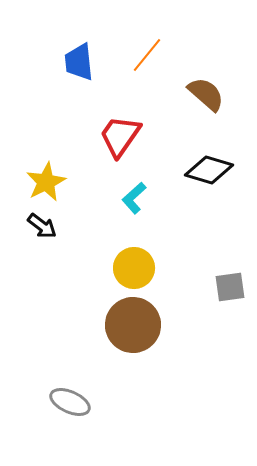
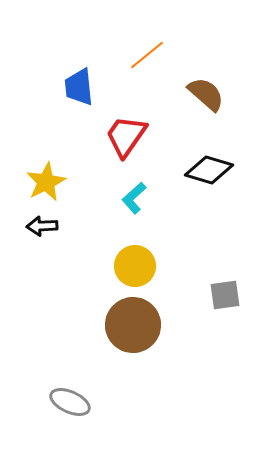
orange line: rotated 12 degrees clockwise
blue trapezoid: moved 25 px down
red trapezoid: moved 6 px right
black arrow: rotated 140 degrees clockwise
yellow circle: moved 1 px right, 2 px up
gray square: moved 5 px left, 8 px down
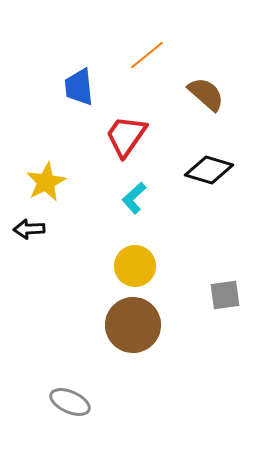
black arrow: moved 13 px left, 3 px down
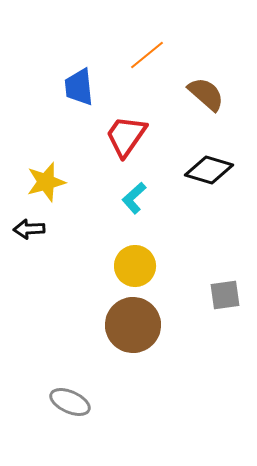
yellow star: rotated 12 degrees clockwise
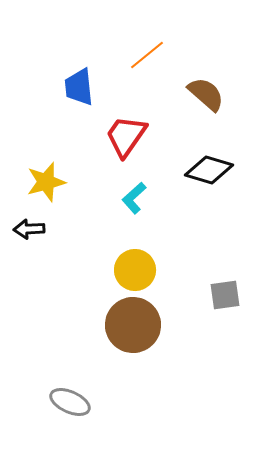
yellow circle: moved 4 px down
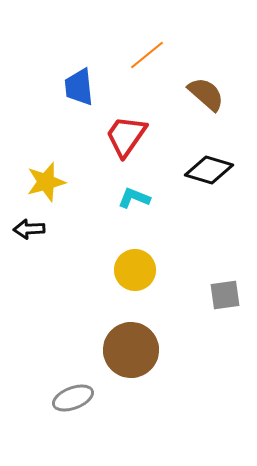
cyan L-shape: rotated 64 degrees clockwise
brown circle: moved 2 px left, 25 px down
gray ellipse: moved 3 px right, 4 px up; rotated 45 degrees counterclockwise
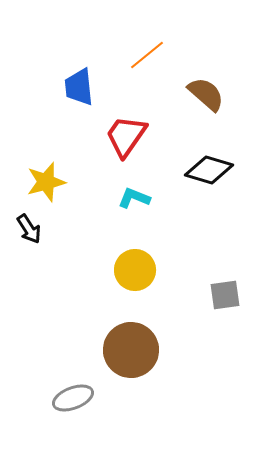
black arrow: rotated 120 degrees counterclockwise
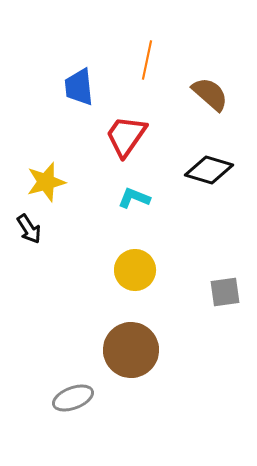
orange line: moved 5 px down; rotated 39 degrees counterclockwise
brown semicircle: moved 4 px right
gray square: moved 3 px up
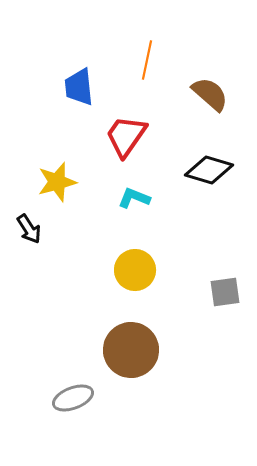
yellow star: moved 11 px right
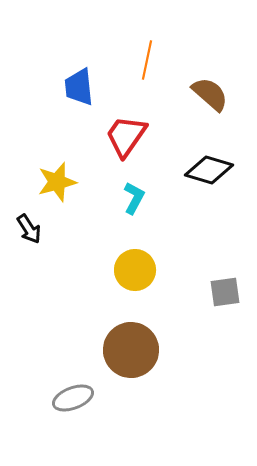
cyan L-shape: rotated 96 degrees clockwise
